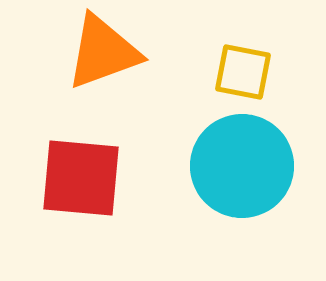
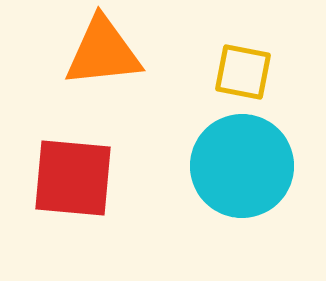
orange triangle: rotated 14 degrees clockwise
red square: moved 8 px left
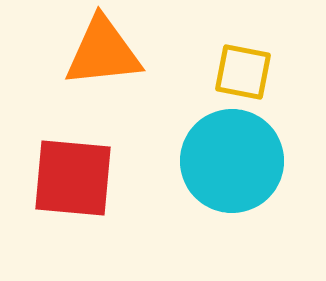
cyan circle: moved 10 px left, 5 px up
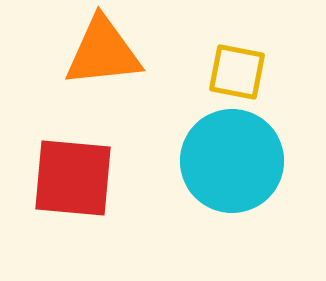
yellow square: moved 6 px left
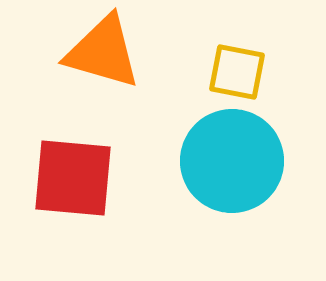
orange triangle: rotated 22 degrees clockwise
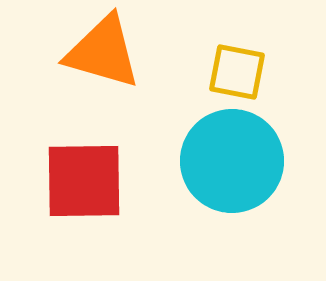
red square: moved 11 px right, 3 px down; rotated 6 degrees counterclockwise
